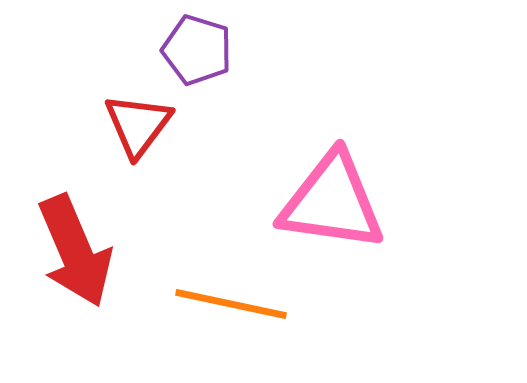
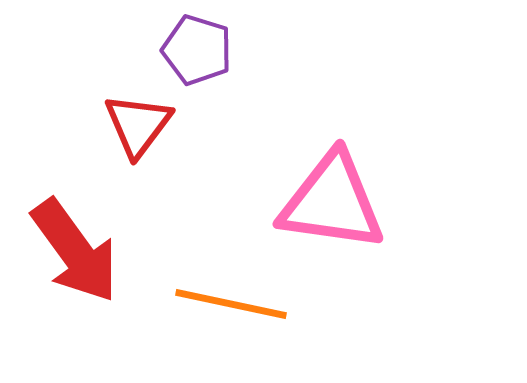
red arrow: rotated 13 degrees counterclockwise
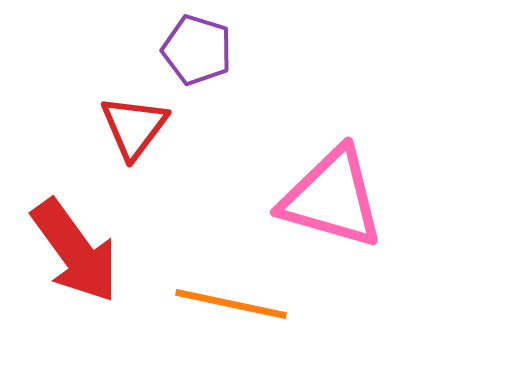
red triangle: moved 4 px left, 2 px down
pink triangle: moved 4 px up; rotated 8 degrees clockwise
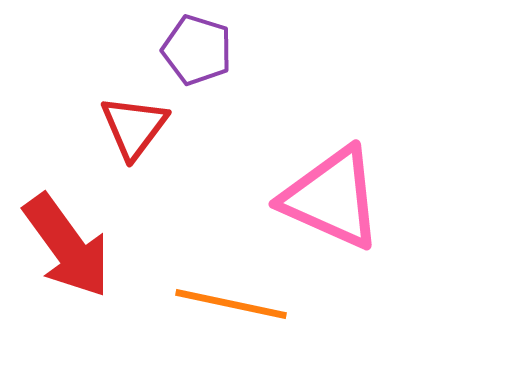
pink triangle: rotated 8 degrees clockwise
red arrow: moved 8 px left, 5 px up
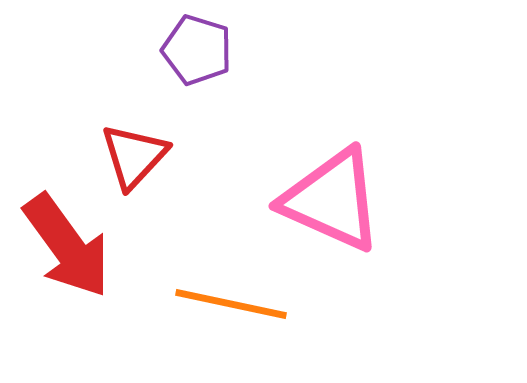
red triangle: moved 29 px down; rotated 6 degrees clockwise
pink triangle: moved 2 px down
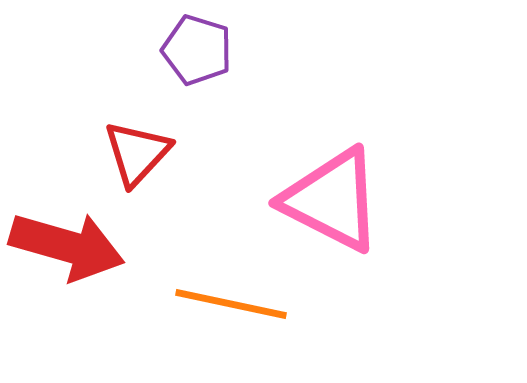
red triangle: moved 3 px right, 3 px up
pink triangle: rotated 3 degrees clockwise
red arrow: rotated 38 degrees counterclockwise
